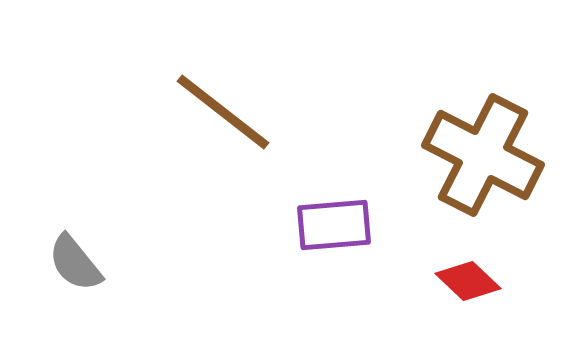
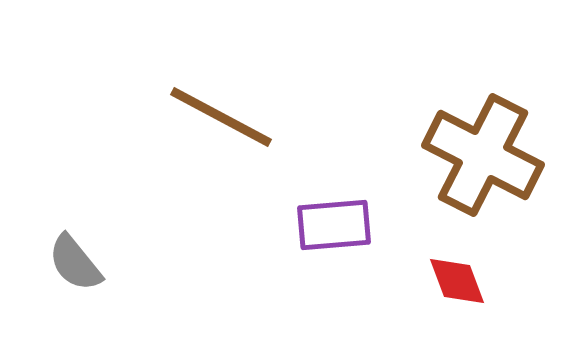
brown line: moved 2 px left, 5 px down; rotated 10 degrees counterclockwise
red diamond: moved 11 px left; rotated 26 degrees clockwise
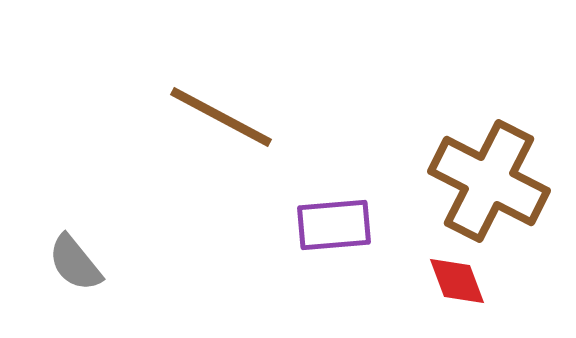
brown cross: moved 6 px right, 26 px down
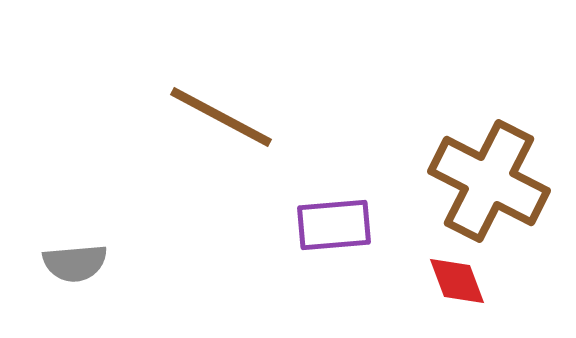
gray semicircle: rotated 56 degrees counterclockwise
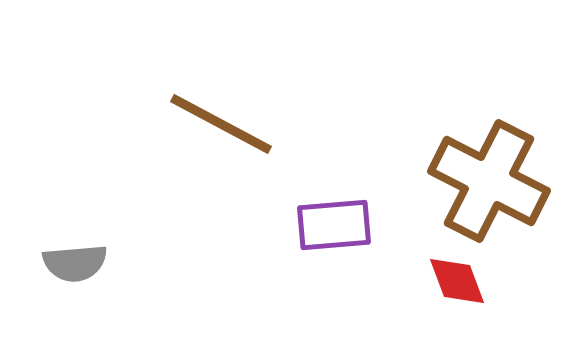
brown line: moved 7 px down
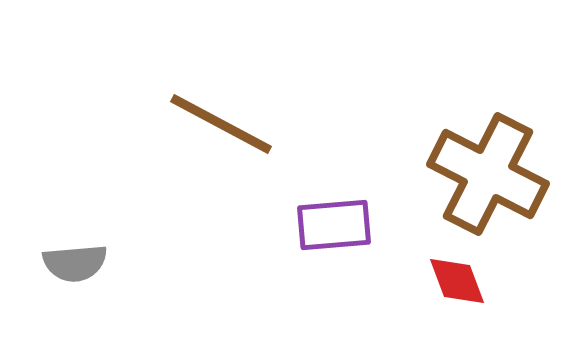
brown cross: moved 1 px left, 7 px up
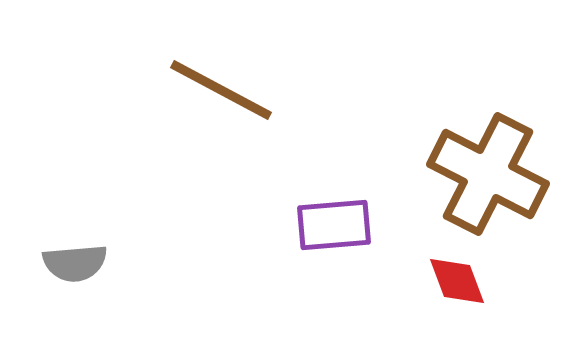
brown line: moved 34 px up
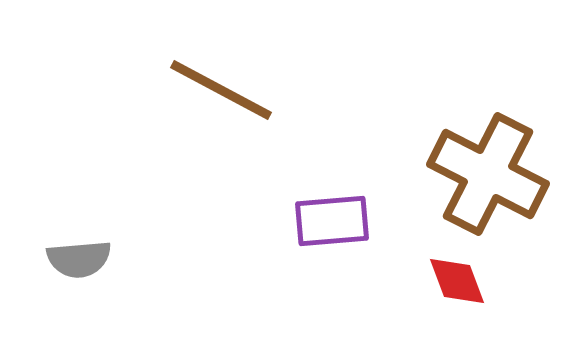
purple rectangle: moved 2 px left, 4 px up
gray semicircle: moved 4 px right, 4 px up
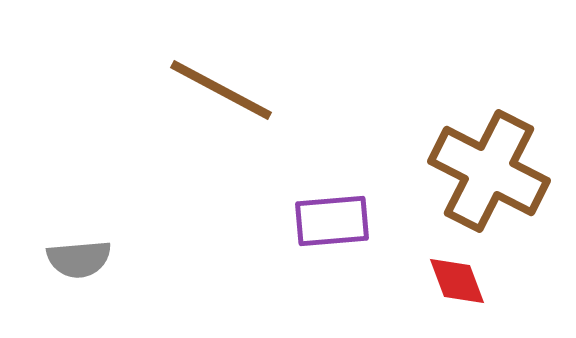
brown cross: moved 1 px right, 3 px up
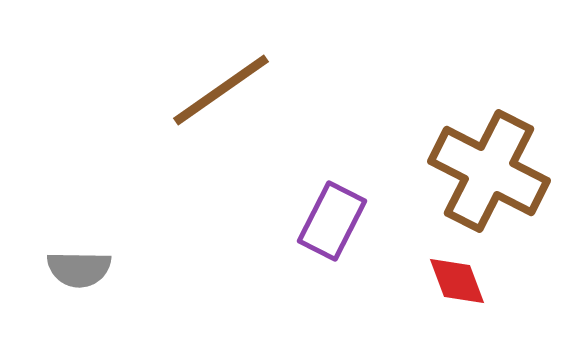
brown line: rotated 63 degrees counterclockwise
purple rectangle: rotated 58 degrees counterclockwise
gray semicircle: moved 10 px down; rotated 6 degrees clockwise
